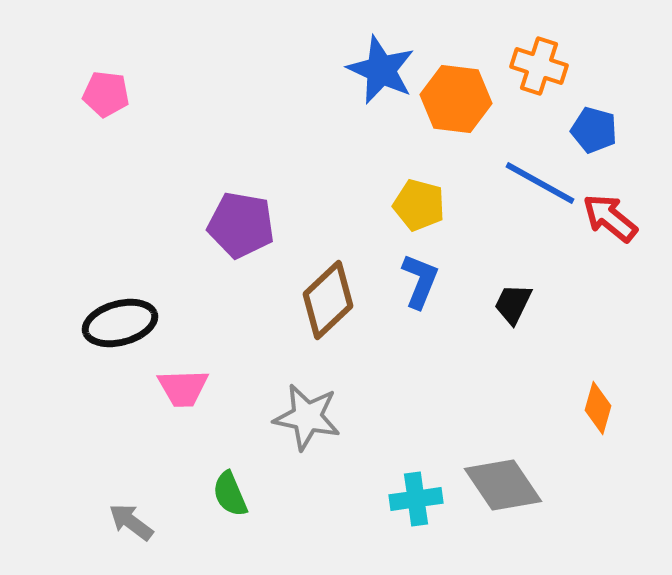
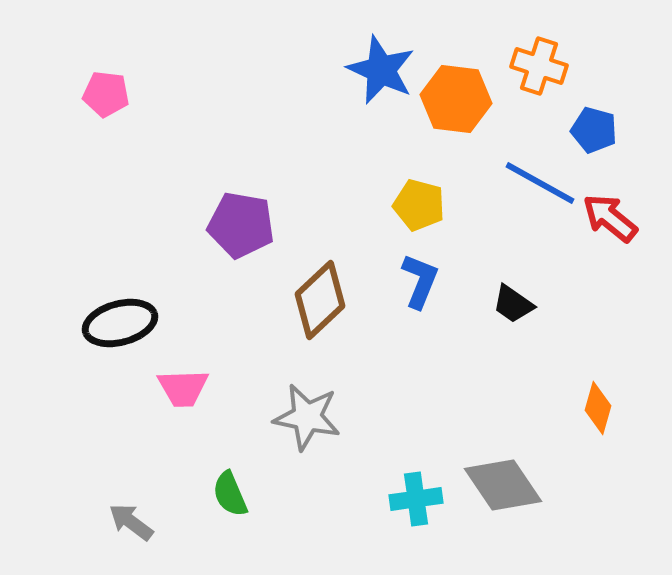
brown diamond: moved 8 px left
black trapezoid: rotated 81 degrees counterclockwise
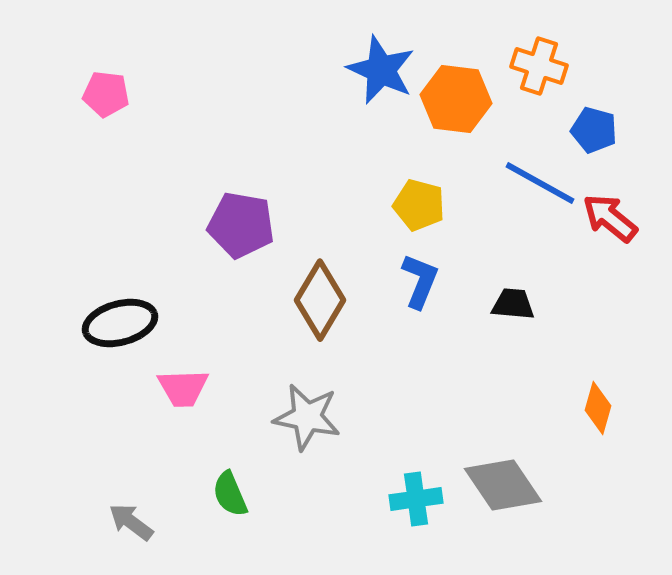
brown diamond: rotated 16 degrees counterclockwise
black trapezoid: rotated 150 degrees clockwise
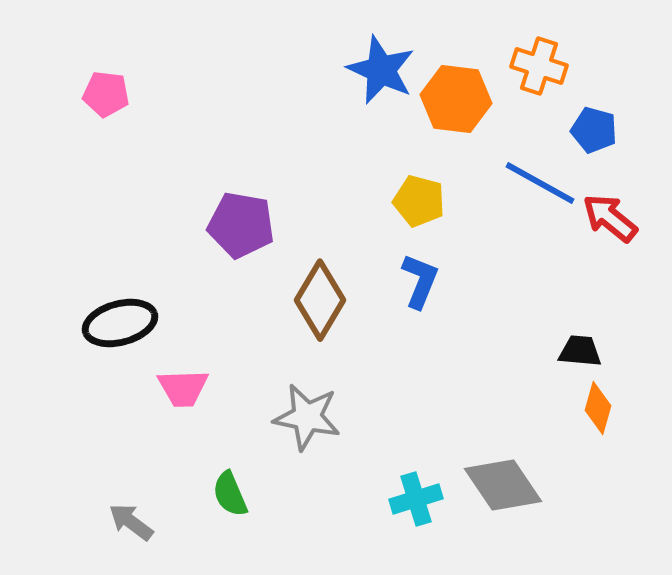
yellow pentagon: moved 4 px up
black trapezoid: moved 67 px right, 47 px down
cyan cross: rotated 9 degrees counterclockwise
